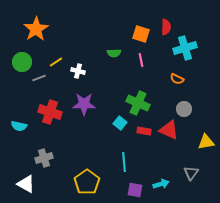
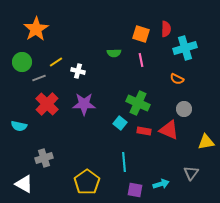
red semicircle: moved 2 px down
red cross: moved 3 px left, 8 px up; rotated 25 degrees clockwise
white triangle: moved 2 px left
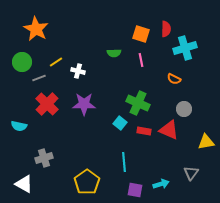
orange star: rotated 10 degrees counterclockwise
orange semicircle: moved 3 px left
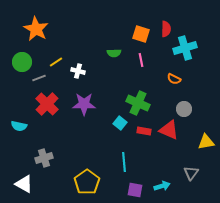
cyan arrow: moved 1 px right, 2 px down
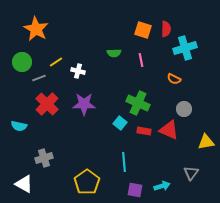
orange square: moved 2 px right, 4 px up
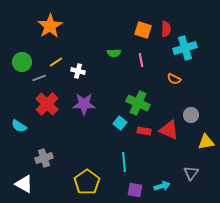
orange star: moved 14 px right, 3 px up; rotated 10 degrees clockwise
gray circle: moved 7 px right, 6 px down
cyan semicircle: rotated 21 degrees clockwise
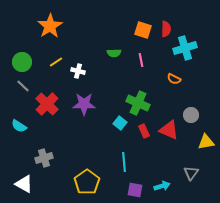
gray line: moved 16 px left, 8 px down; rotated 64 degrees clockwise
red rectangle: rotated 56 degrees clockwise
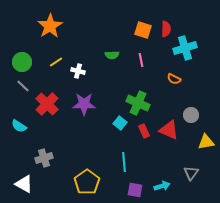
green semicircle: moved 2 px left, 2 px down
